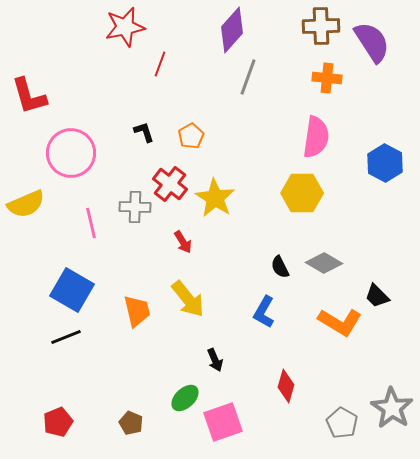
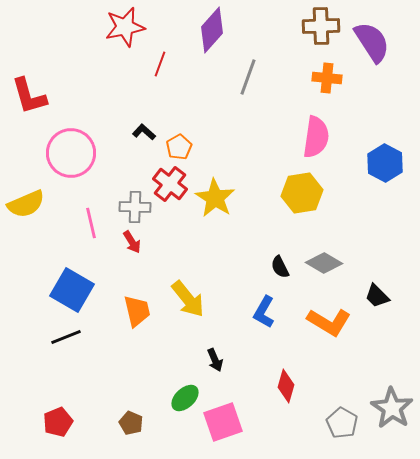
purple diamond: moved 20 px left
black L-shape: rotated 30 degrees counterclockwise
orange pentagon: moved 12 px left, 11 px down
yellow hexagon: rotated 9 degrees counterclockwise
red arrow: moved 51 px left
orange L-shape: moved 11 px left
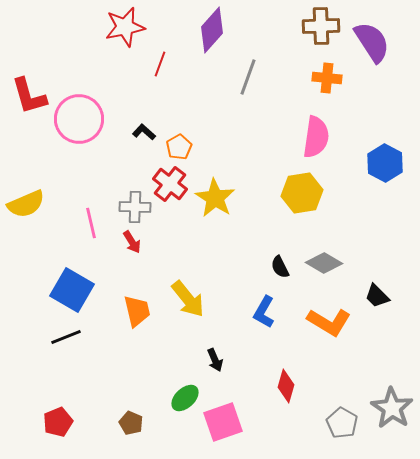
pink circle: moved 8 px right, 34 px up
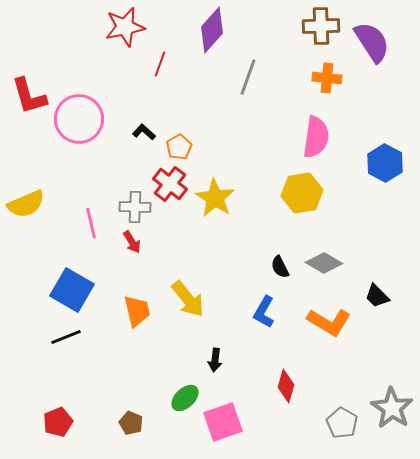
black arrow: rotated 30 degrees clockwise
